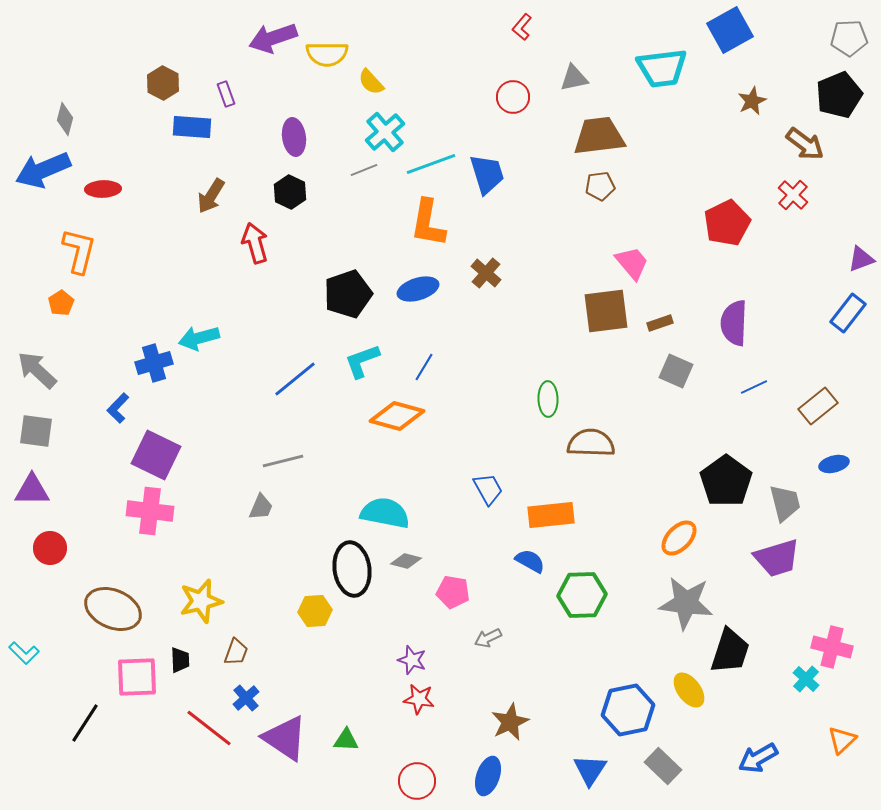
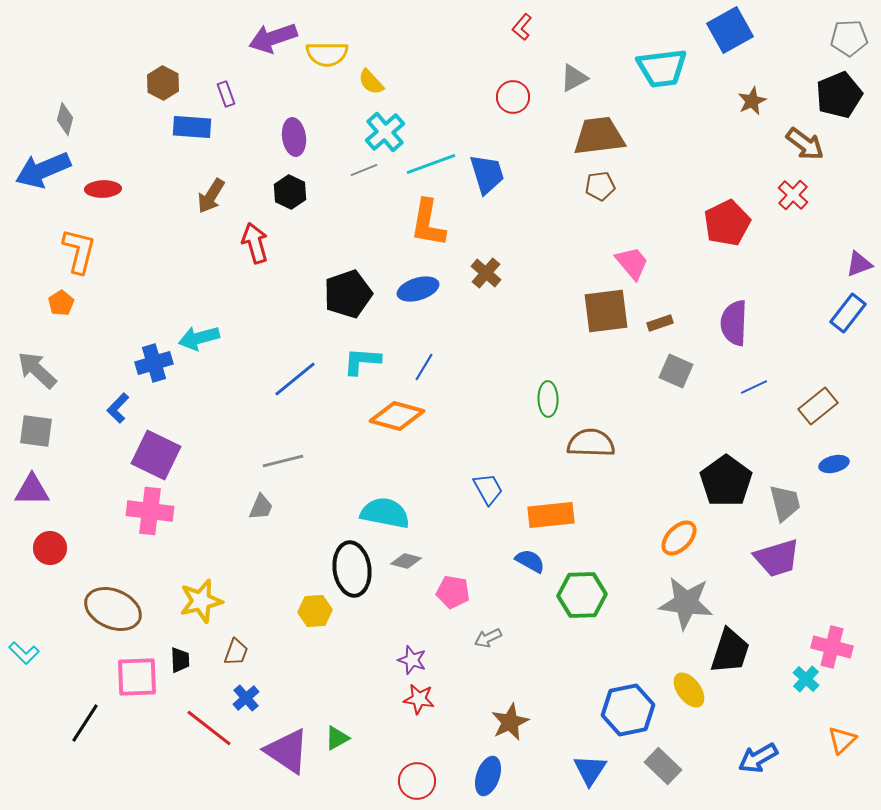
gray triangle at (574, 78): rotated 16 degrees counterclockwise
purple triangle at (861, 259): moved 2 px left, 5 px down
cyan L-shape at (362, 361): rotated 24 degrees clockwise
purple triangle at (285, 738): moved 2 px right, 13 px down
green triangle at (346, 740): moved 9 px left, 2 px up; rotated 32 degrees counterclockwise
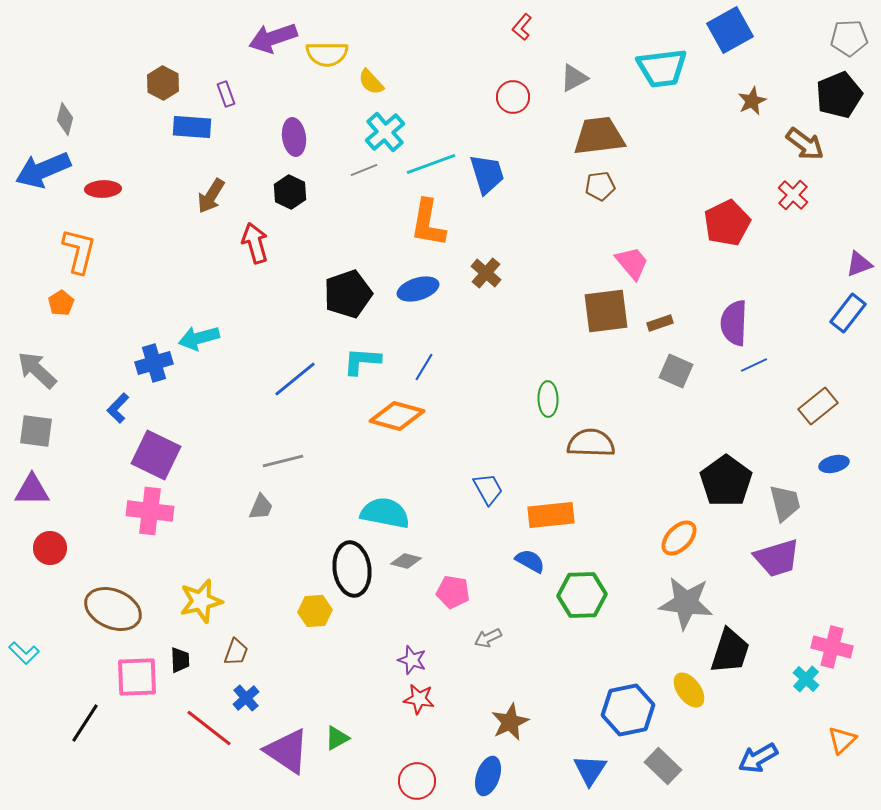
blue line at (754, 387): moved 22 px up
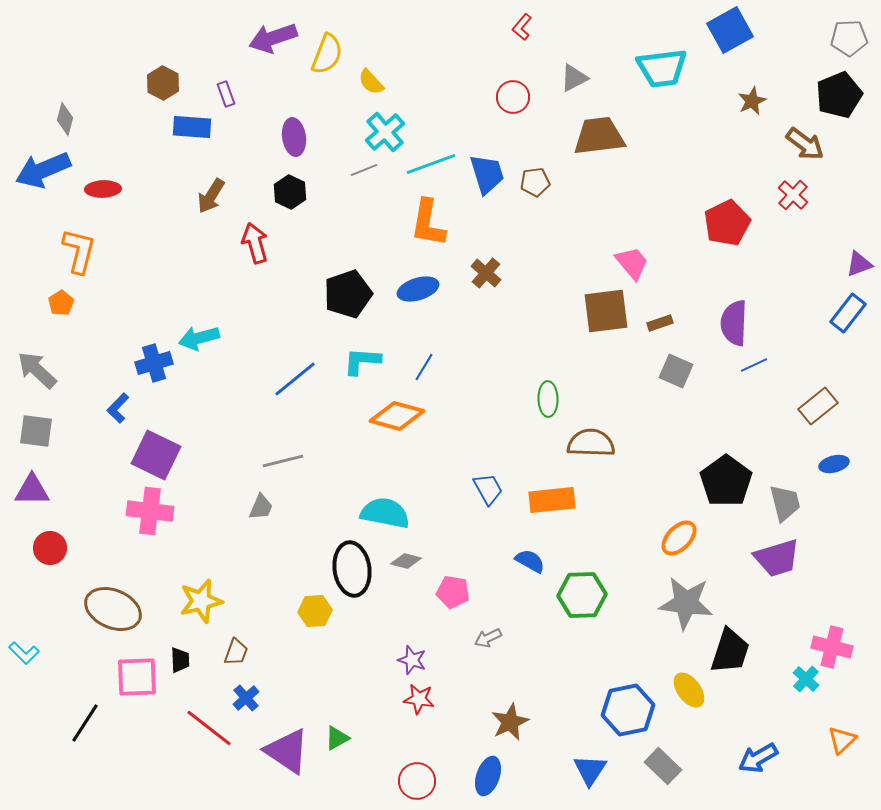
yellow semicircle at (327, 54): rotated 69 degrees counterclockwise
brown pentagon at (600, 186): moved 65 px left, 4 px up
orange rectangle at (551, 515): moved 1 px right, 15 px up
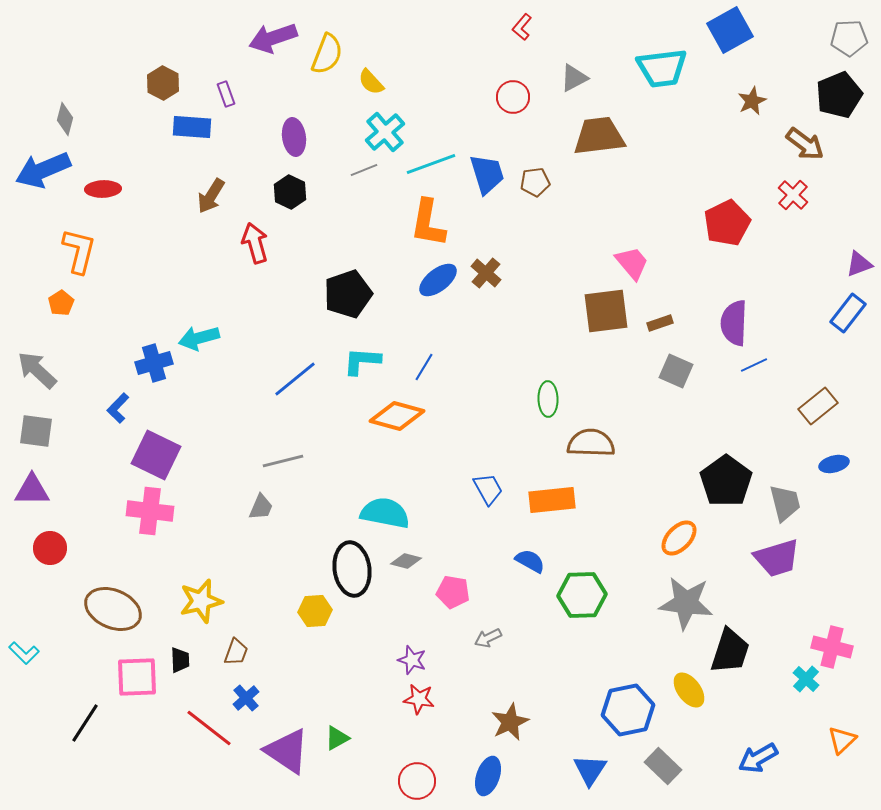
blue ellipse at (418, 289): moved 20 px right, 9 px up; rotated 21 degrees counterclockwise
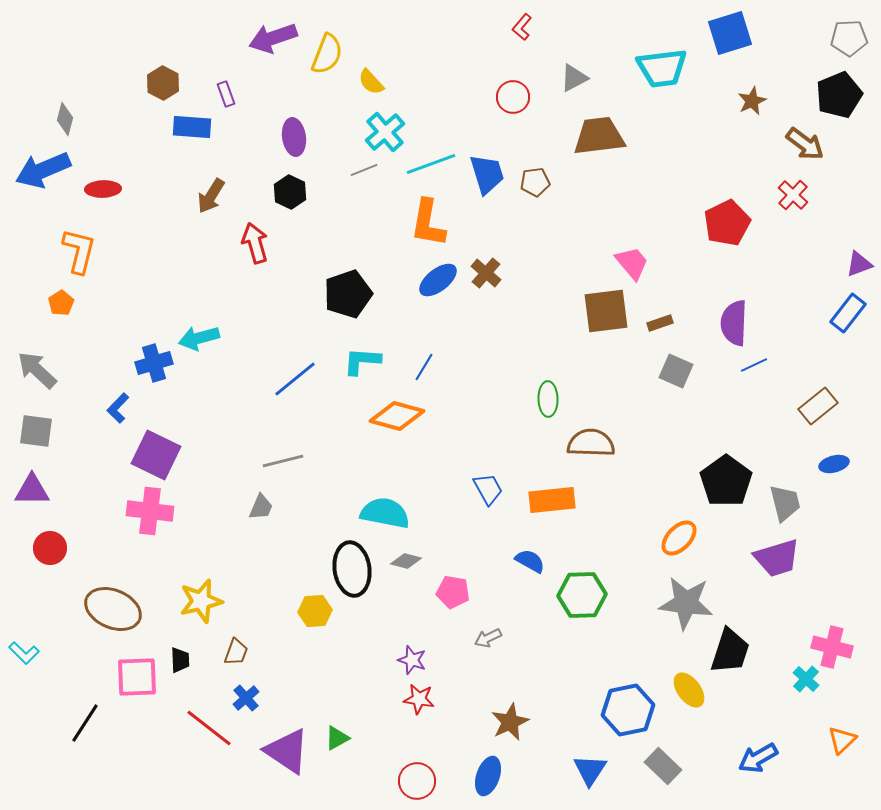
blue square at (730, 30): moved 3 px down; rotated 12 degrees clockwise
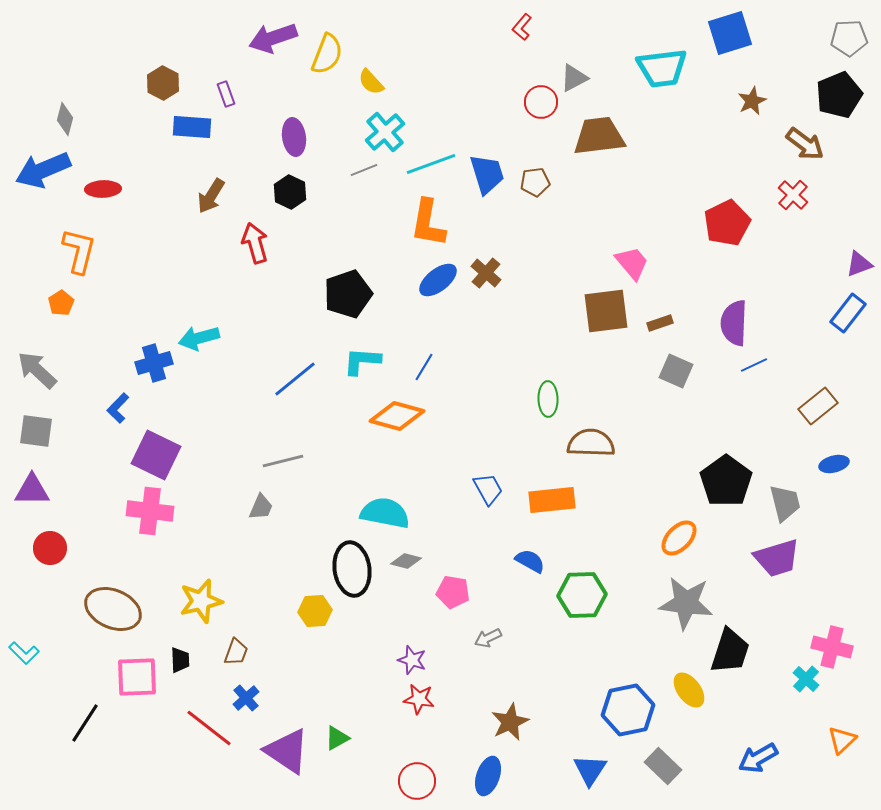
red circle at (513, 97): moved 28 px right, 5 px down
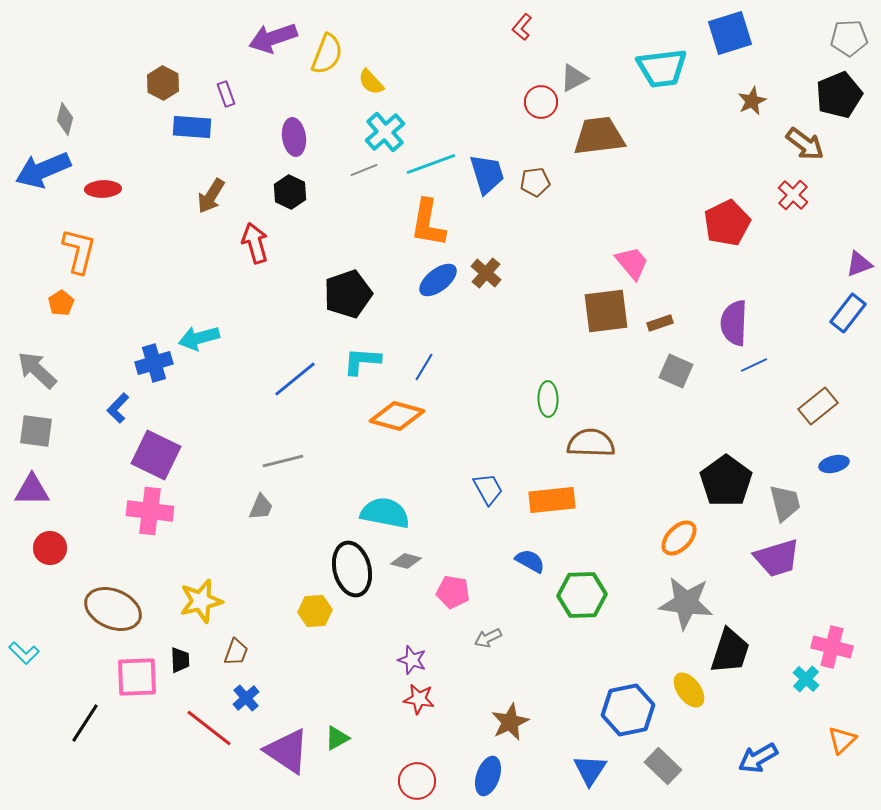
black ellipse at (352, 569): rotated 6 degrees counterclockwise
